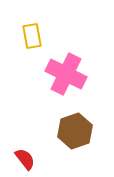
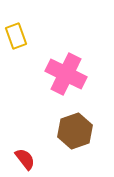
yellow rectangle: moved 16 px left; rotated 10 degrees counterclockwise
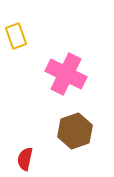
red semicircle: rotated 130 degrees counterclockwise
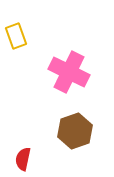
pink cross: moved 3 px right, 2 px up
red semicircle: moved 2 px left
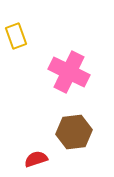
brown hexagon: moved 1 px left, 1 px down; rotated 12 degrees clockwise
red semicircle: moved 13 px right; rotated 60 degrees clockwise
